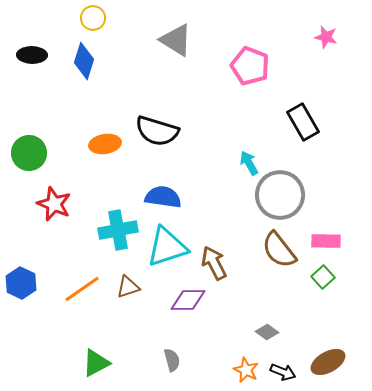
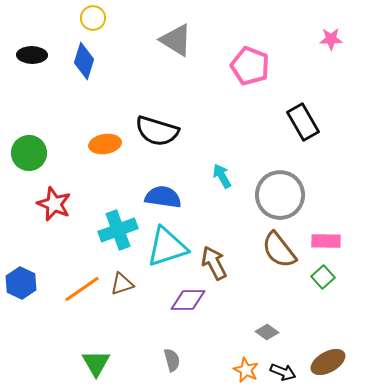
pink star: moved 5 px right, 2 px down; rotated 15 degrees counterclockwise
cyan arrow: moved 27 px left, 13 px down
cyan cross: rotated 9 degrees counterclockwise
brown triangle: moved 6 px left, 3 px up
green triangle: rotated 32 degrees counterclockwise
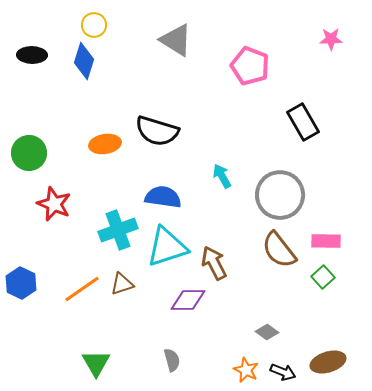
yellow circle: moved 1 px right, 7 px down
brown ellipse: rotated 12 degrees clockwise
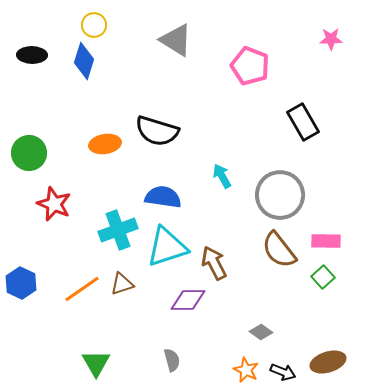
gray diamond: moved 6 px left
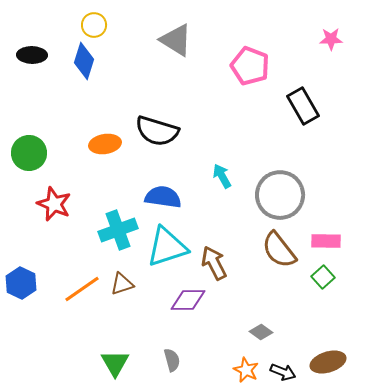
black rectangle: moved 16 px up
green triangle: moved 19 px right
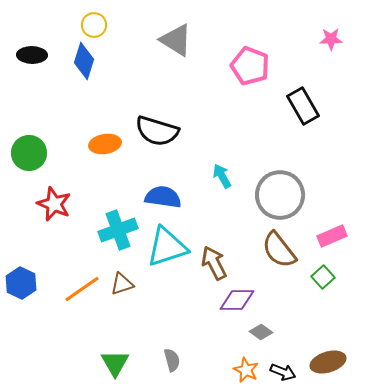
pink rectangle: moved 6 px right, 5 px up; rotated 24 degrees counterclockwise
purple diamond: moved 49 px right
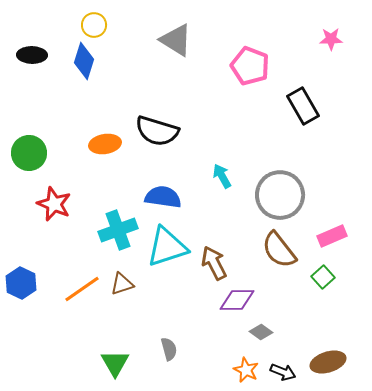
gray semicircle: moved 3 px left, 11 px up
